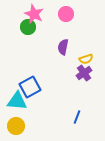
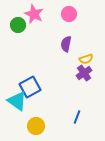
pink circle: moved 3 px right
green circle: moved 10 px left, 2 px up
purple semicircle: moved 3 px right, 3 px up
cyan triangle: rotated 30 degrees clockwise
yellow circle: moved 20 px right
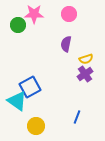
pink star: rotated 24 degrees counterclockwise
purple cross: moved 1 px right, 1 px down
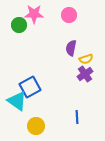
pink circle: moved 1 px down
green circle: moved 1 px right
purple semicircle: moved 5 px right, 4 px down
blue line: rotated 24 degrees counterclockwise
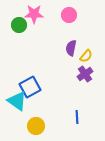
yellow semicircle: moved 3 px up; rotated 32 degrees counterclockwise
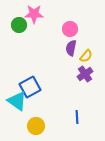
pink circle: moved 1 px right, 14 px down
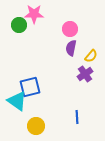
yellow semicircle: moved 5 px right
blue square: rotated 15 degrees clockwise
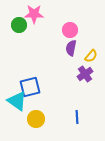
pink circle: moved 1 px down
yellow circle: moved 7 px up
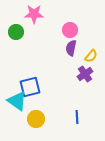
green circle: moved 3 px left, 7 px down
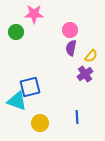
cyan triangle: rotated 15 degrees counterclockwise
yellow circle: moved 4 px right, 4 px down
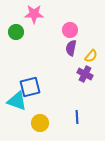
purple cross: rotated 28 degrees counterclockwise
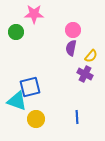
pink circle: moved 3 px right
yellow circle: moved 4 px left, 4 px up
